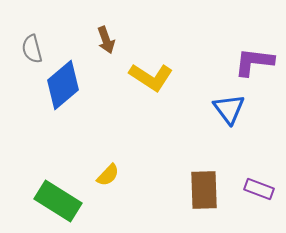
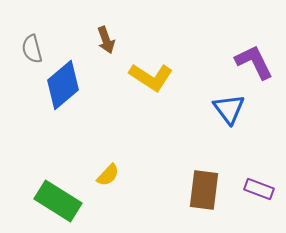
purple L-shape: rotated 57 degrees clockwise
brown rectangle: rotated 9 degrees clockwise
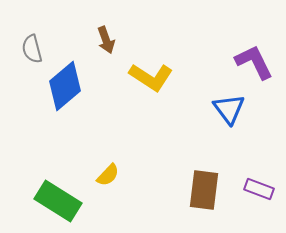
blue diamond: moved 2 px right, 1 px down
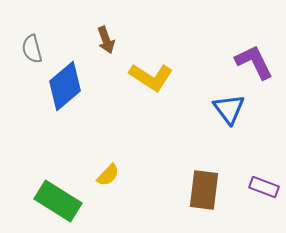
purple rectangle: moved 5 px right, 2 px up
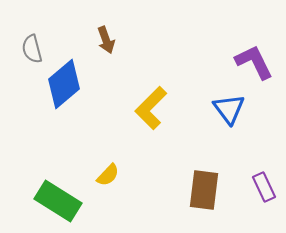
yellow L-shape: moved 31 px down; rotated 102 degrees clockwise
blue diamond: moved 1 px left, 2 px up
purple rectangle: rotated 44 degrees clockwise
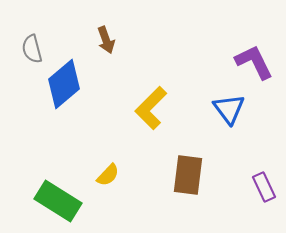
brown rectangle: moved 16 px left, 15 px up
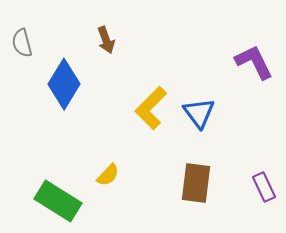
gray semicircle: moved 10 px left, 6 px up
blue diamond: rotated 18 degrees counterclockwise
blue triangle: moved 30 px left, 4 px down
brown rectangle: moved 8 px right, 8 px down
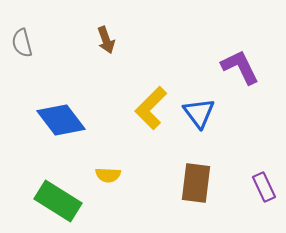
purple L-shape: moved 14 px left, 5 px down
blue diamond: moved 3 px left, 36 px down; rotated 69 degrees counterclockwise
yellow semicircle: rotated 50 degrees clockwise
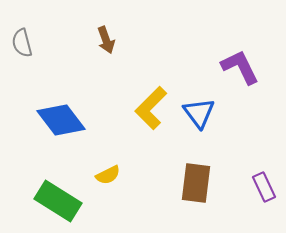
yellow semicircle: rotated 30 degrees counterclockwise
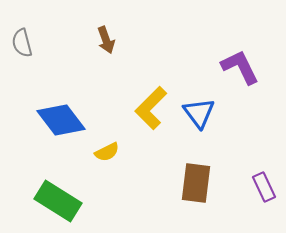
yellow semicircle: moved 1 px left, 23 px up
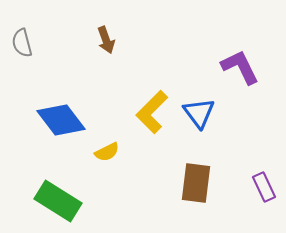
yellow L-shape: moved 1 px right, 4 px down
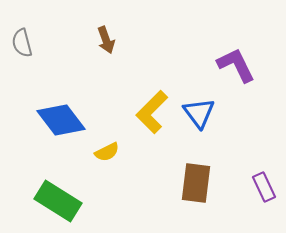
purple L-shape: moved 4 px left, 2 px up
